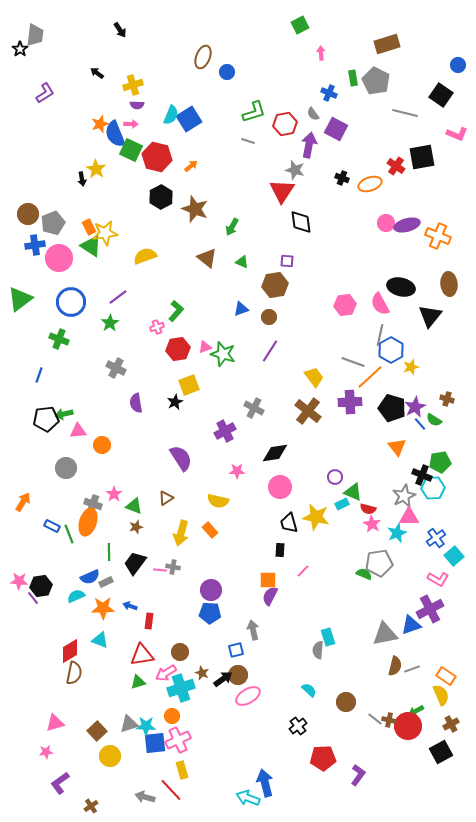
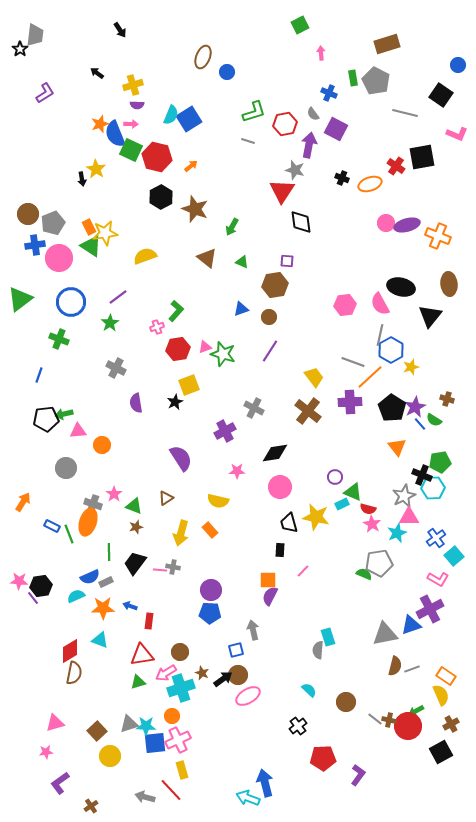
black pentagon at (392, 408): rotated 16 degrees clockwise
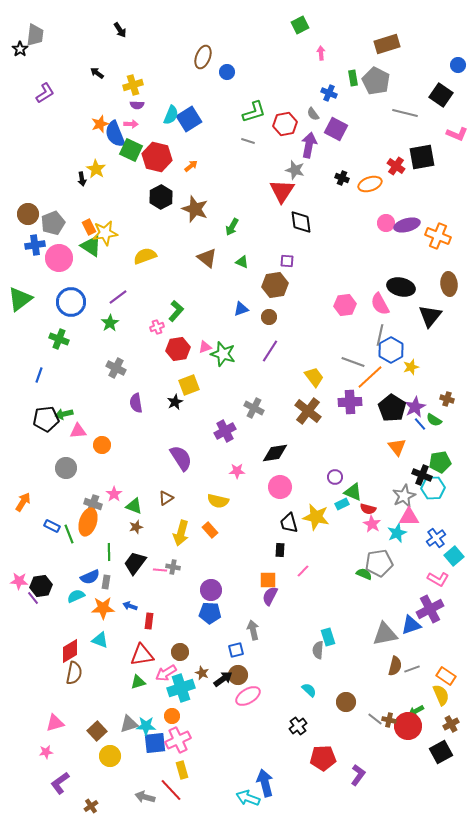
gray rectangle at (106, 582): rotated 56 degrees counterclockwise
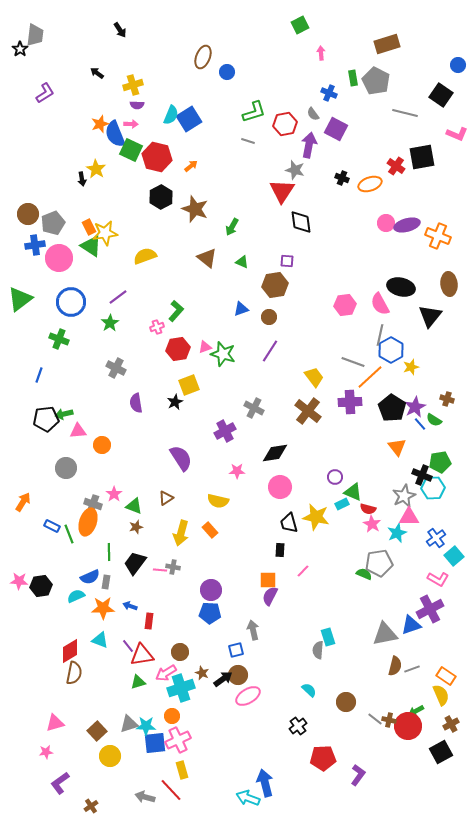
purple line at (33, 598): moved 95 px right, 48 px down
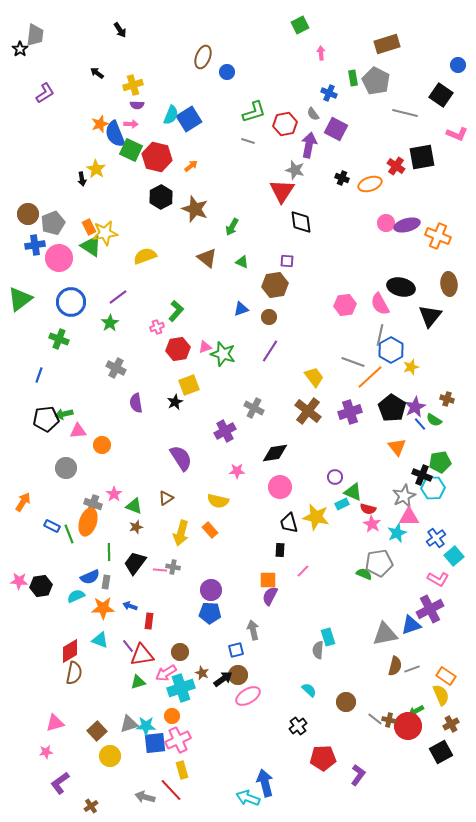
purple cross at (350, 402): moved 10 px down; rotated 15 degrees counterclockwise
